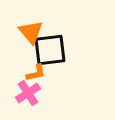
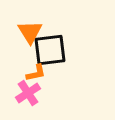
orange triangle: moved 1 px left; rotated 8 degrees clockwise
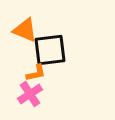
orange triangle: moved 5 px left, 2 px up; rotated 36 degrees counterclockwise
pink cross: moved 2 px right, 1 px down
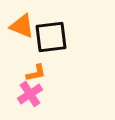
orange triangle: moved 3 px left, 4 px up
black square: moved 1 px right, 13 px up
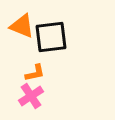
orange L-shape: moved 1 px left
pink cross: moved 1 px right, 2 px down
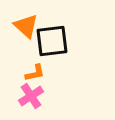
orange triangle: moved 4 px right; rotated 20 degrees clockwise
black square: moved 1 px right, 4 px down
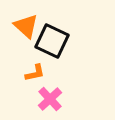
black square: rotated 32 degrees clockwise
pink cross: moved 19 px right, 3 px down; rotated 10 degrees counterclockwise
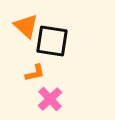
black square: rotated 16 degrees counterclockwise
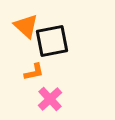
black square: rotated 20 degrees counterclockwise
orange L-shape: moved 1 px left, 1 px up
